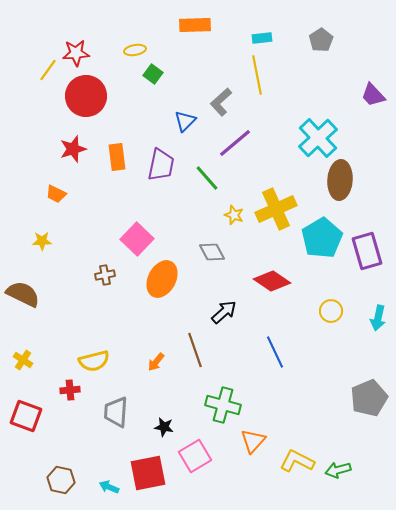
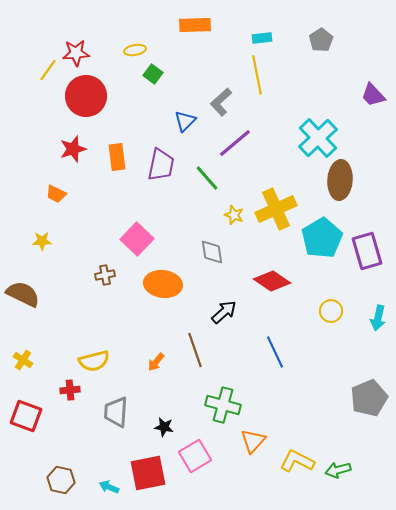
gray diamond at (212, 252): rotated 20 degrees clockwise
orange ellipse at (162, 279): moved 1 px right, 5 px down; rotated 69 degrees clockwise
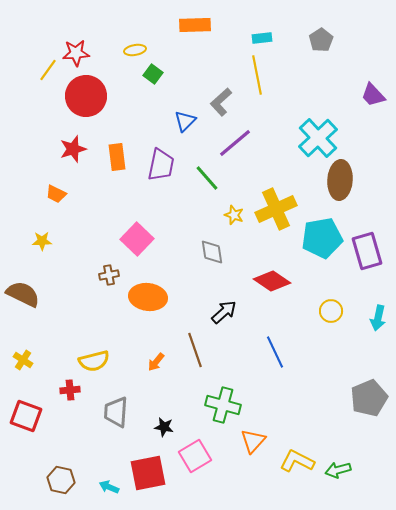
cyan pentagon at (322, 238): rotated 21 degrees clockwise
brown cross at (105, 275): moved 4 px right
orange ellipse at (163, 284): moved 15 px left, 13 px down
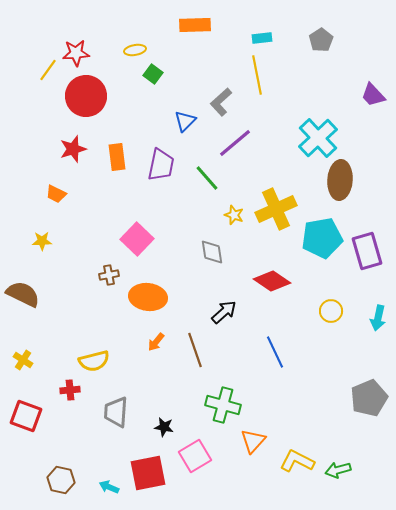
orange arrow at (156, 362): moved 20 px up
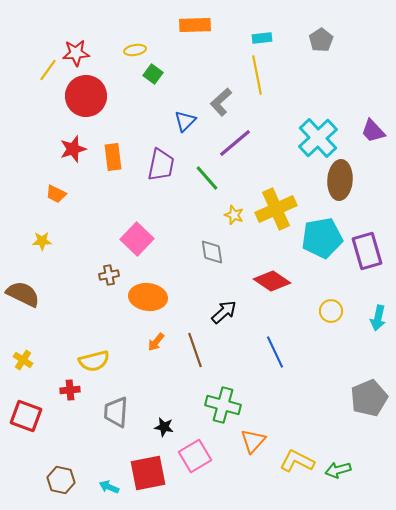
purple trapezoid at (373, 95): moved 36 px down
orange rectangle at (117, 157): moved 4 px left
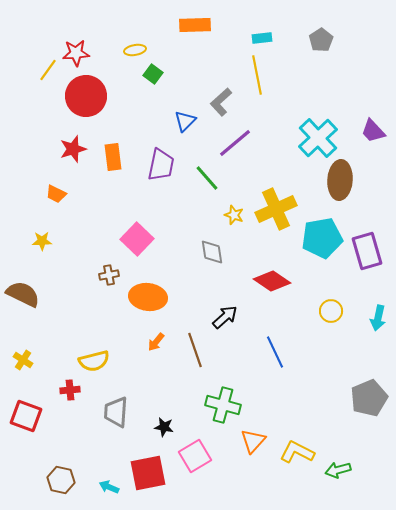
black arrow at (224, 312): moved 1 px right, 5 px down
yellow L-shape at (297, 461): moved 9 px up
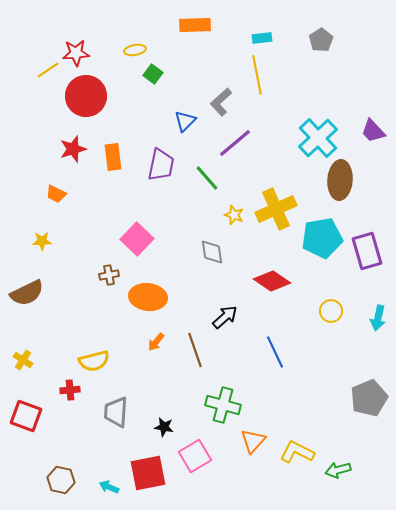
yellow line at (48, 70): rotated 20 degrees clockwise
brown semicircle at (23, 294): moved 4 px right, 1 px up; rotated 128 degrees clockwise
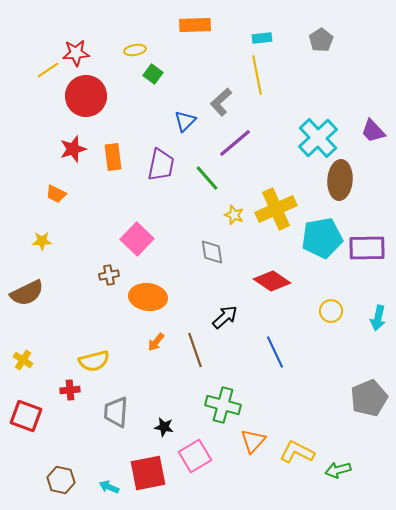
purple rectangle at (367, 251): moved 3 px up; rotated 75 degrees counterclockwise
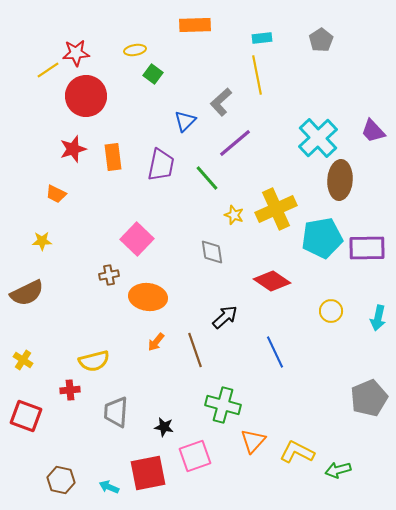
pink square at (195, 456): rotated 12 degrees clockwise
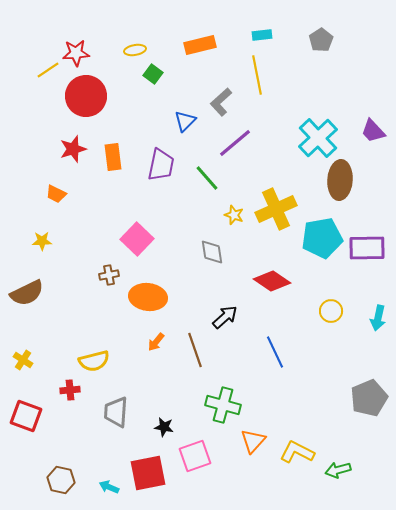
orange rectangle at (195, 25): moved 5 px right, 20 px down; rotated 12 degrees counterclockwise
cyan rectangle at (262, 38): moved 3 px up
